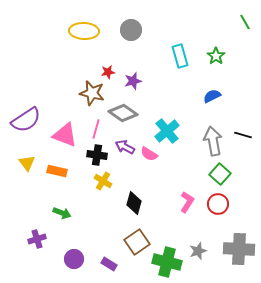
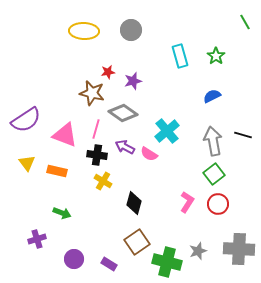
green square: moved 6 px left; rotated 10 degrees clockwise
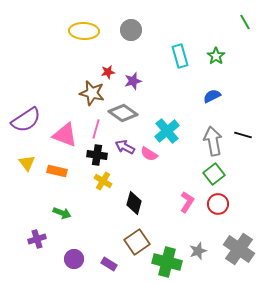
gray cross: rotated 32 degrees clockwise
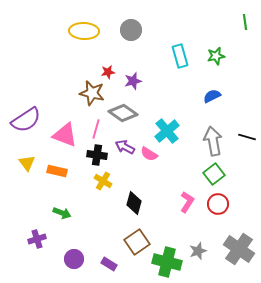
green line: rotated 21 degrees clockwise
green star: rotated 24 degrees clockwise
black line: moved 4 px right, 2 px down
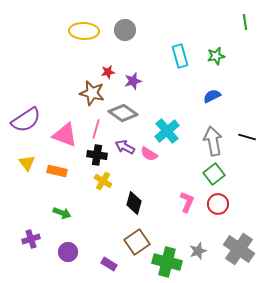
gray circle: moved 6 px left
pink L-shape: rotated 10 degrees counterclockwise
purple cross: moved 6 px left
purple circle: moved 6 px left, 7 px up
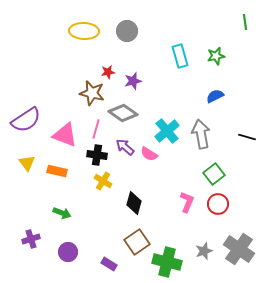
gray circle: moved 2 px right, 1 px down
blue semicircle: moved 3 px right
gray arrow: moved 12 px left, 7 px up
purple arrow: rotated 12 degrees clockwise
gray star: moved 6 px right
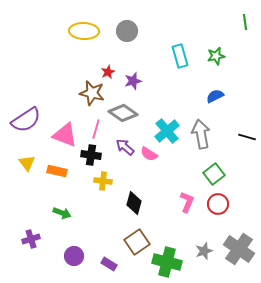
red star: rotated 16 degrees counterclockwise
black cross: moved 6 px left
yellow cross: rotated 24 degrees counterclockwise
purple circle: moved 6 px right, 4 px down
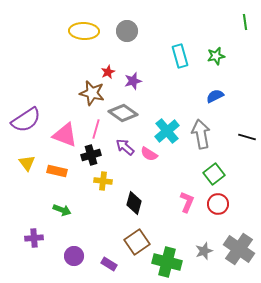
black cross: rotated 24 degrees counterclockwise
green arrow: moved 3 px up
purple cross: moved 3 px right, 1 px up; rotated 12 degrees clockwise
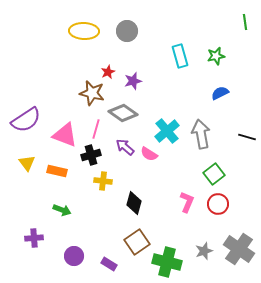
blue semicircle: moved 5 px right, 3 px up
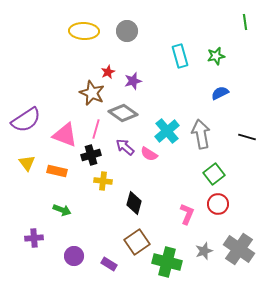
brown star: rotated 10 degrees clockwise
pink L-shape: moved 12 px down
